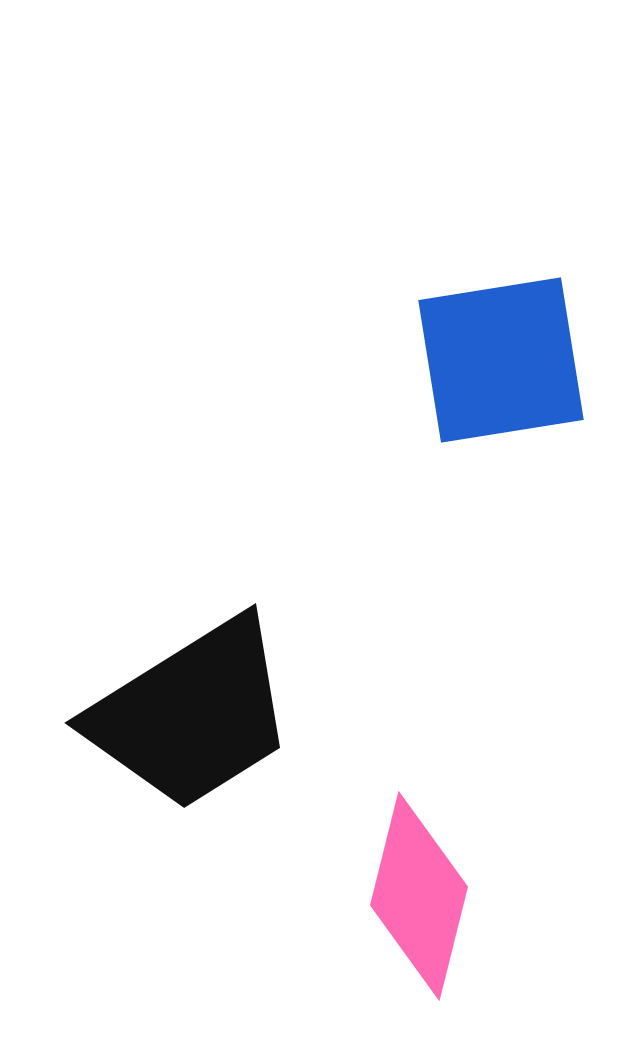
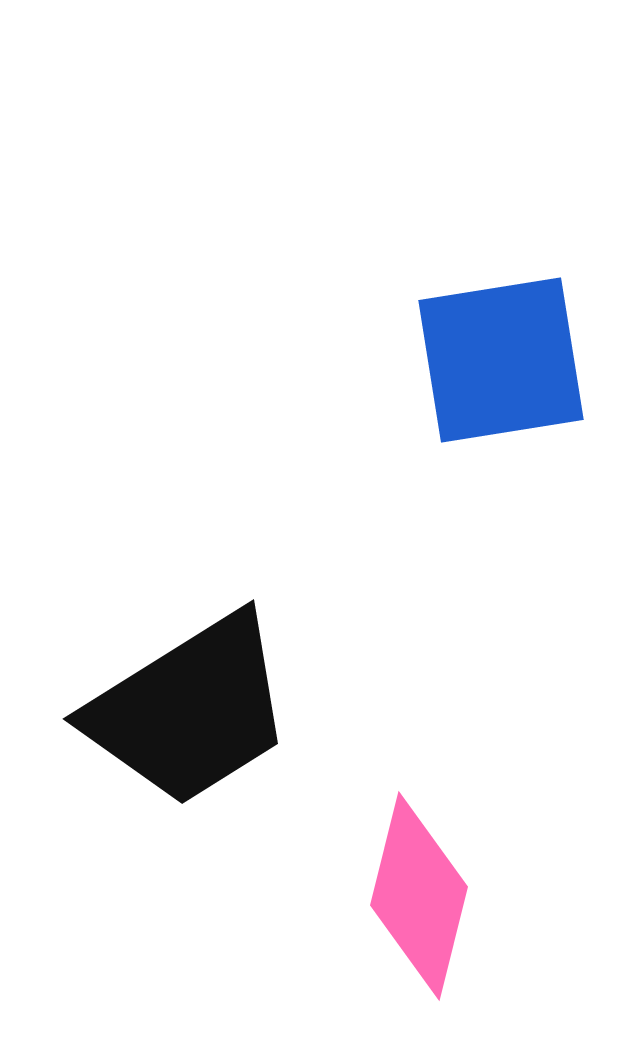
black trapezoid: moved 2 px left, 4 px up
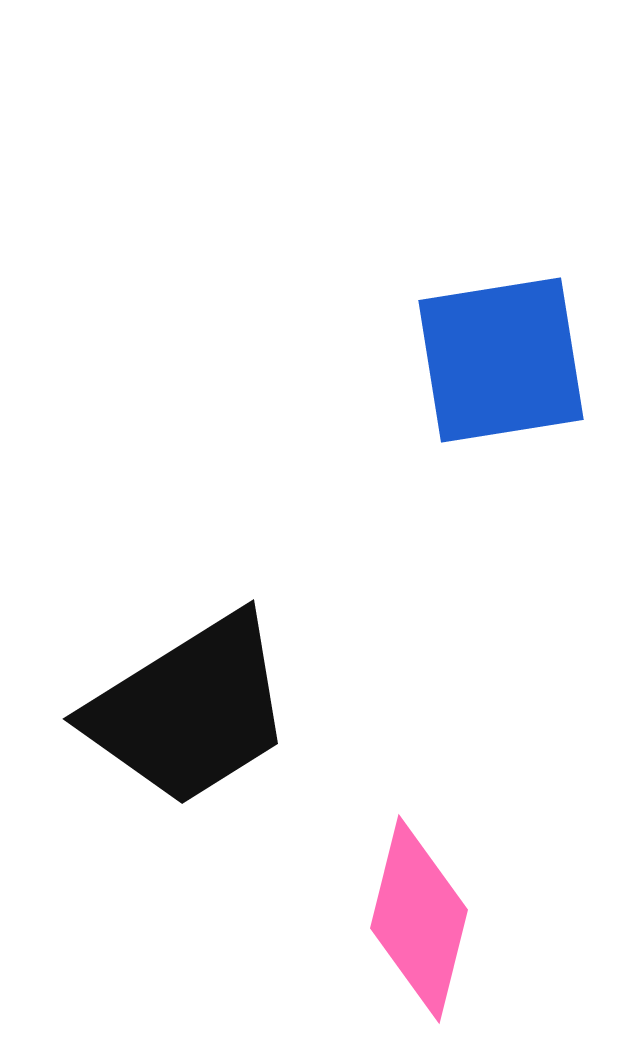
pink diamond: moved 23 px down
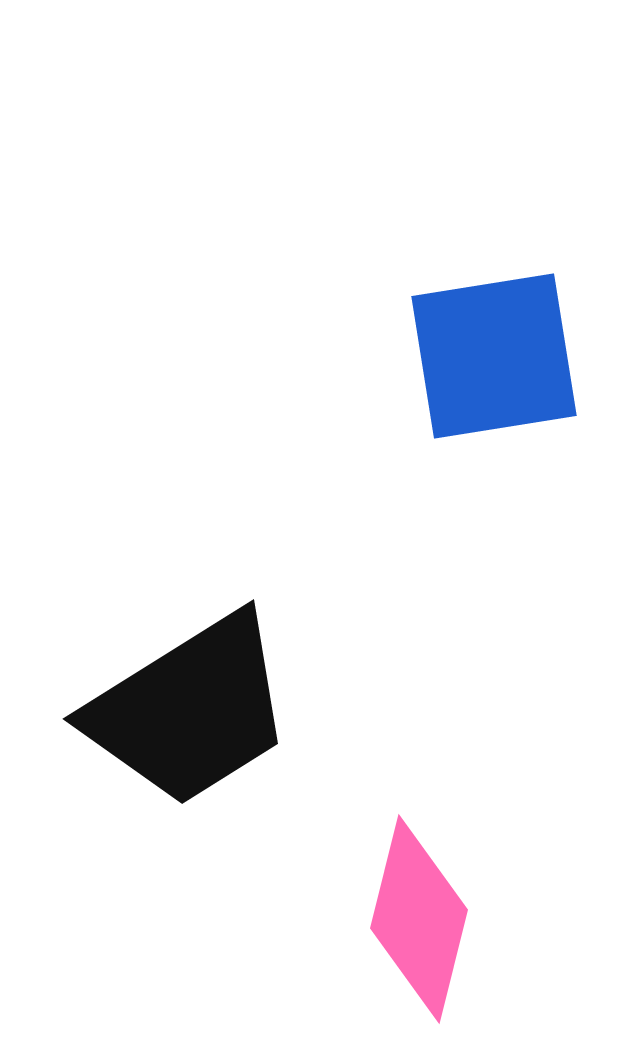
blue square: moved 7 px left, 4 px up
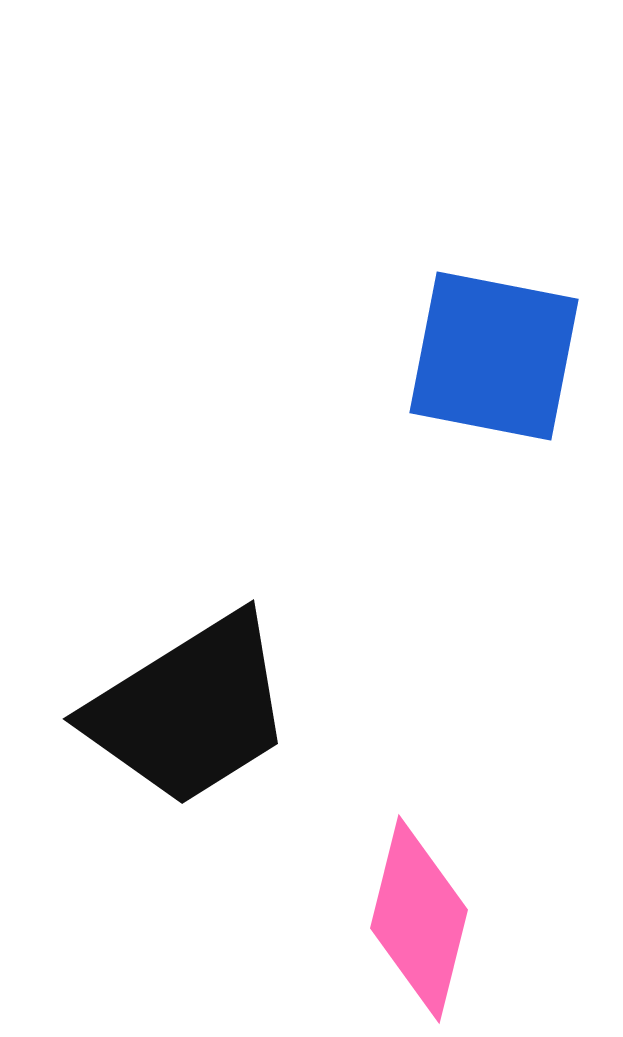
blue square: rotated 20 degrees clockwise
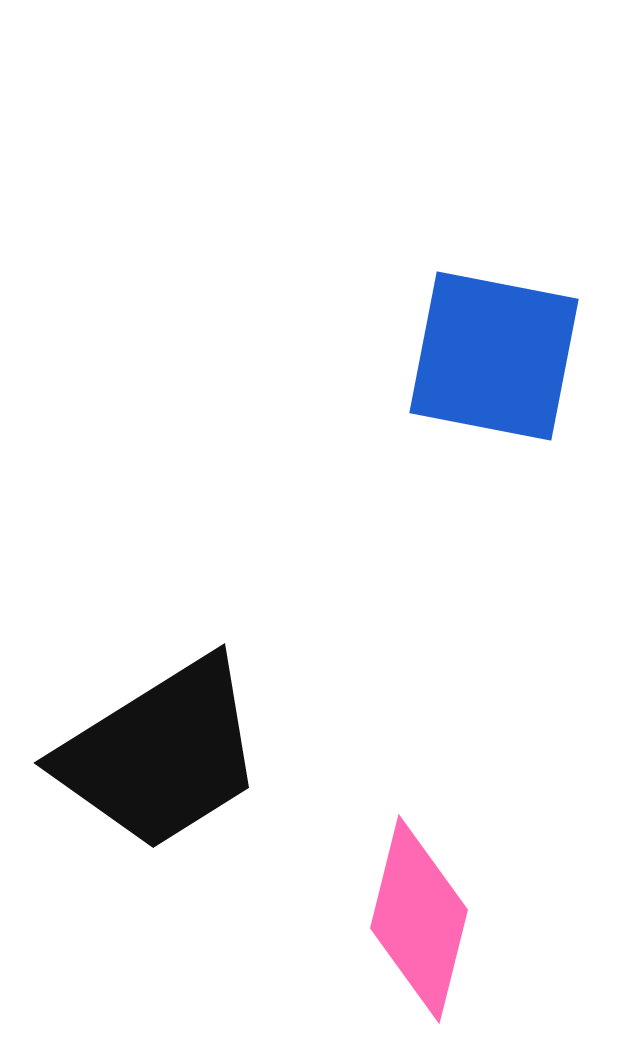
black trapezoid: moved 29 px left, 44 px down
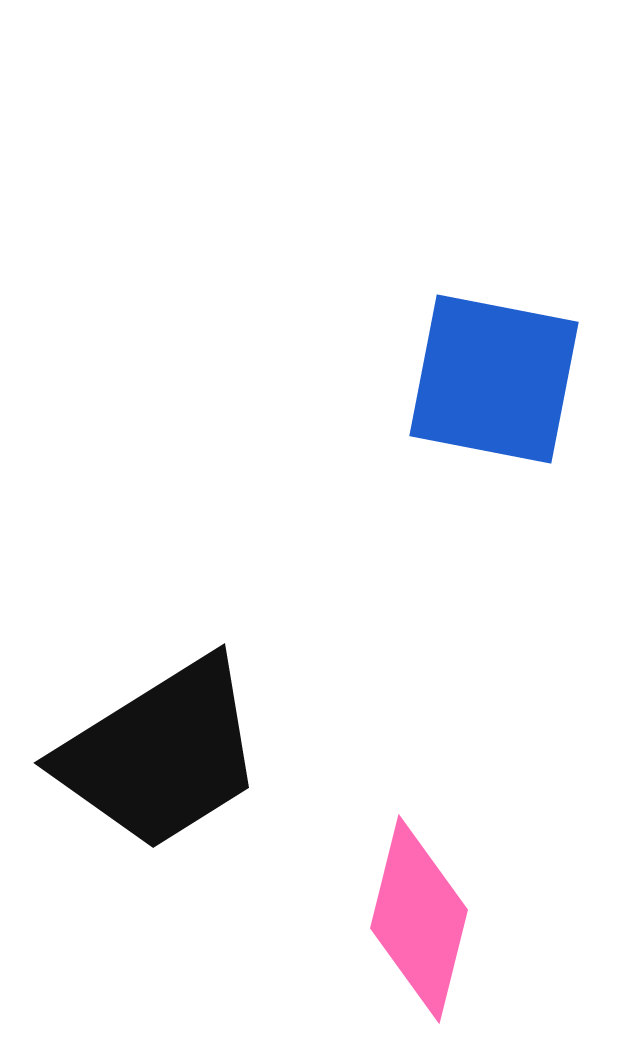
blue square: moved 23 px down
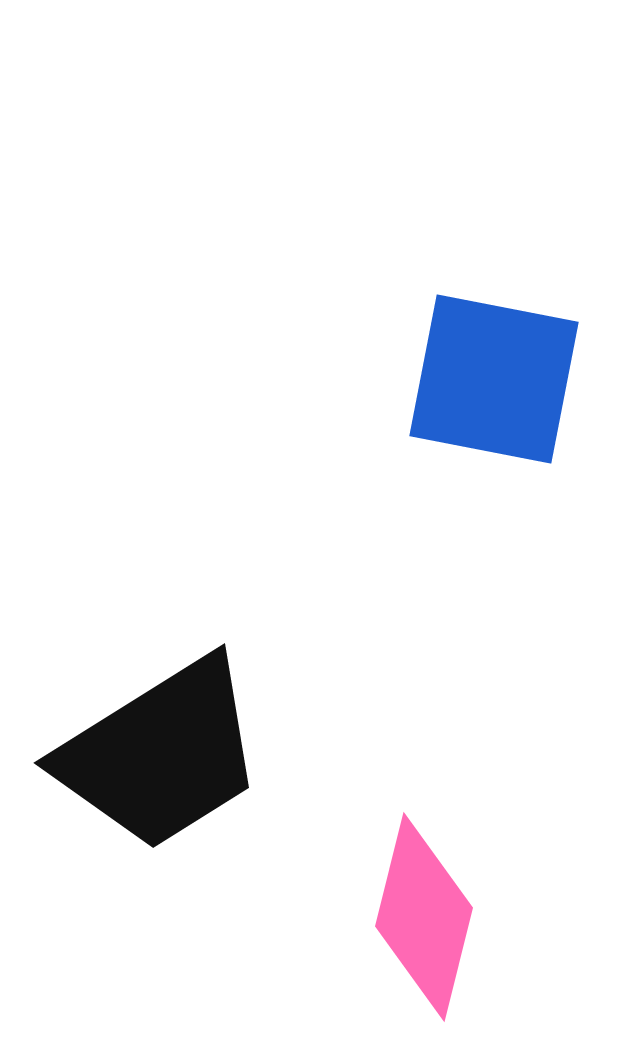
pink diamond: moved 5 px right, 2 px up
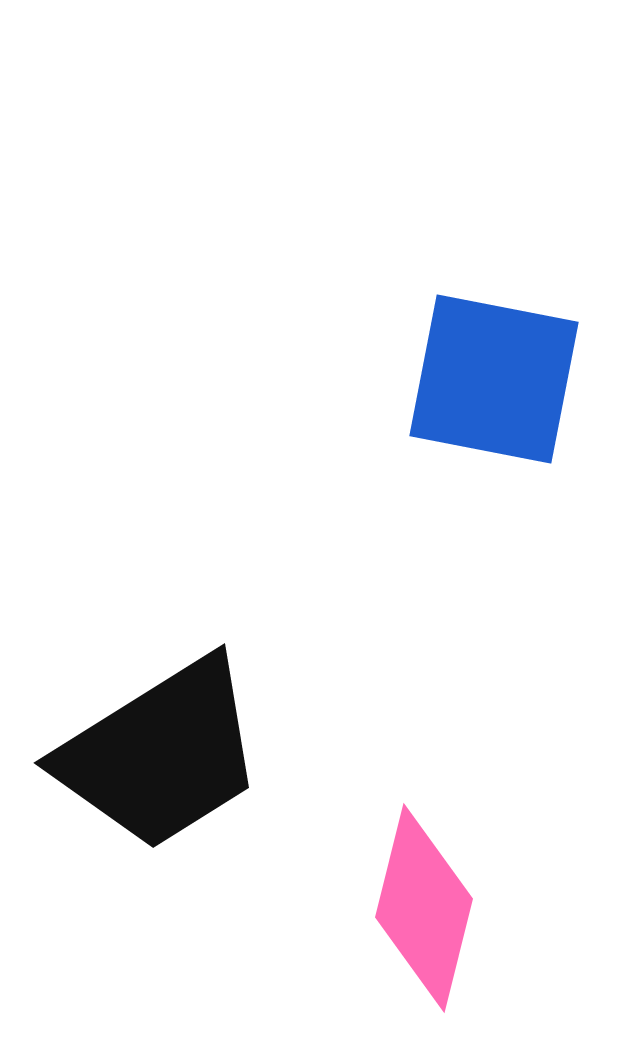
pink diamond: moved 9 px up
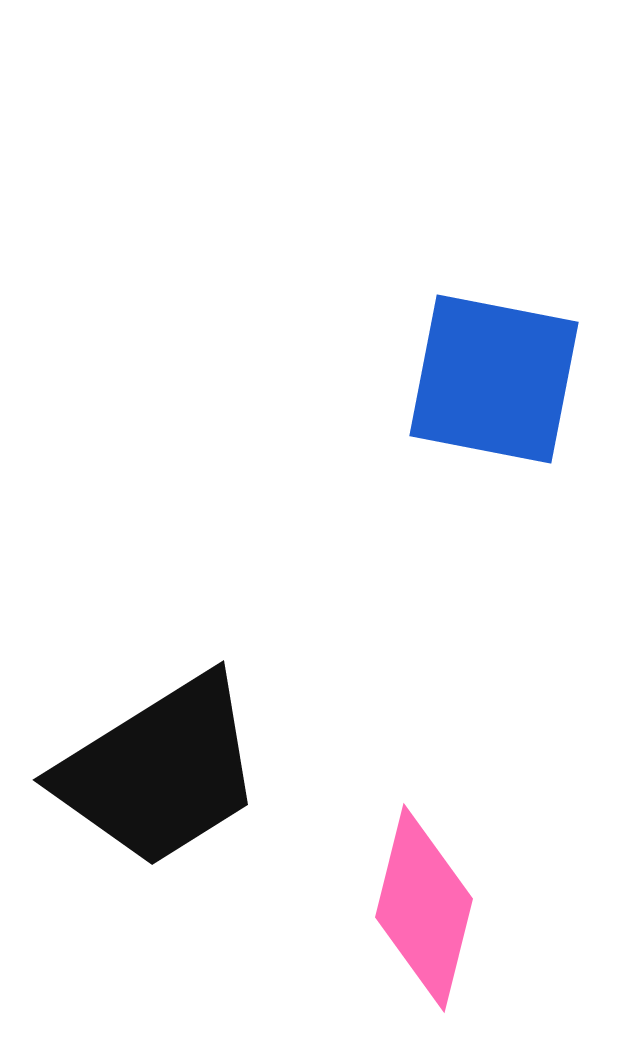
black trapezoid: moved 1 px left, 17 px down
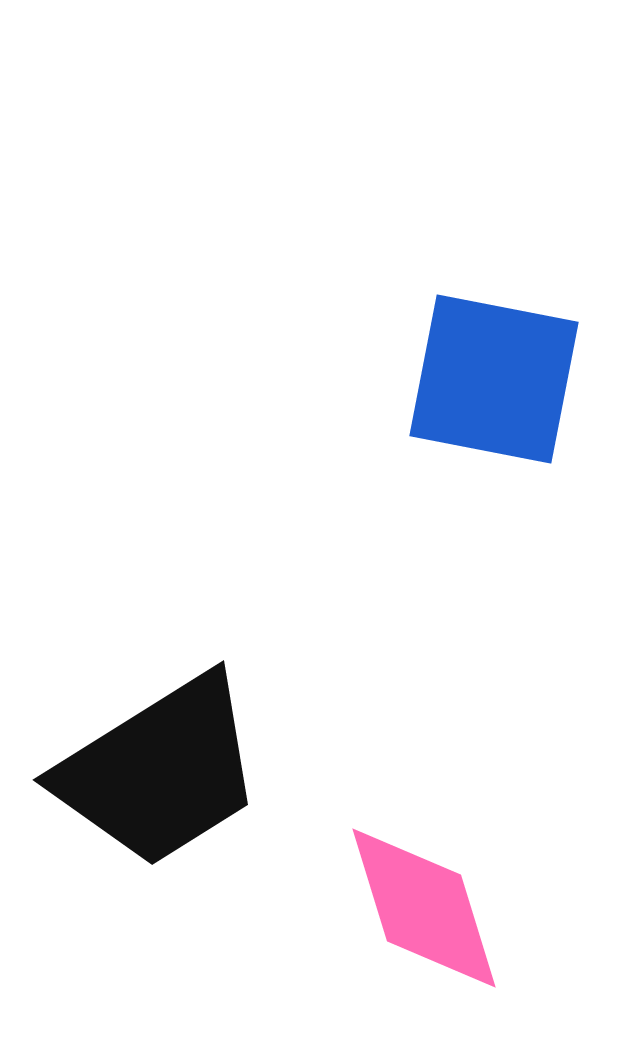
pink diamond: rotated 31 degrees counterclockwise
